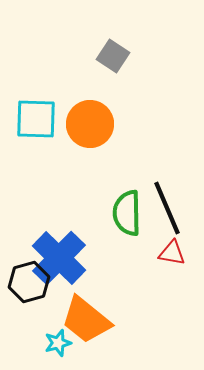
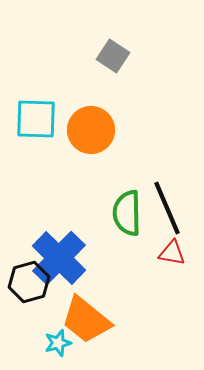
orange circle: moved 1 px right, 6 px down
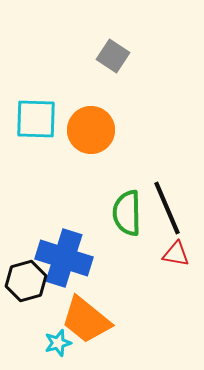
red triangle: moved 4 px right, 1 px down
blue cross: moved 5 px right; rotated 26 degrees counterclockwise
black hexagon: moved 3 px left, 1 px up
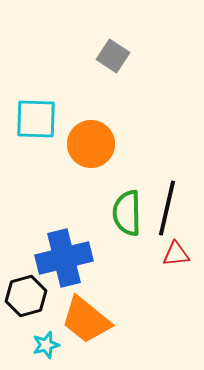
orange circle: moved 14 px down
black line: rotated 36 degrees clockwise
red triangle: rotated 16 degrees counterclockwise
blue cross: rotated 32 degrees counterclockwise
black hexagon: moved 15 px down
cyan star: moved 12 px left, 2 px down
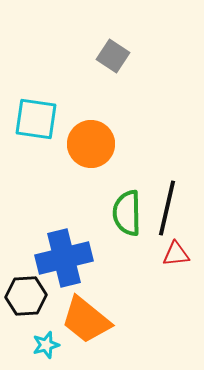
cyan square: rotated 6 degrees clockwise
black hexagon: rotated 12 degrees clockwise
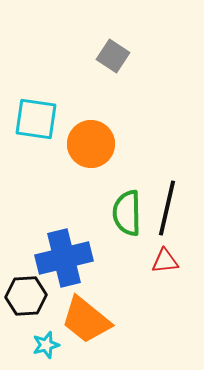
red triangle: moved 11 px left, 7 px down
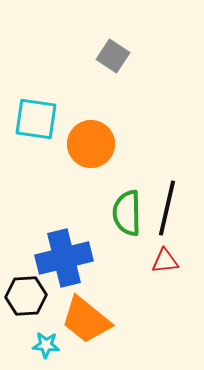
cyan star: rotated 20 degrees clockwise
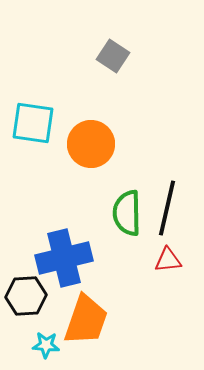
cyan square: moved 3 px left, 4 px down
red triangle: moved 3 px right, 1 px up
orange trapezoid: rotated 110 degrees counterclockwise
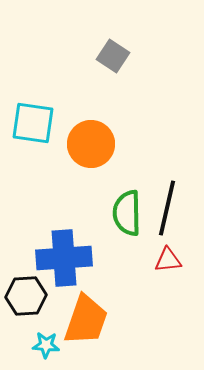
blue cross: rotated 10 degrees clockwise
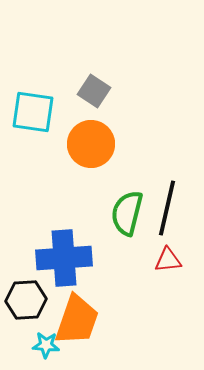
gray square: moved 19 px left, 35 px down
cyan square: moved 11 px up
green semicircle: rotated 15 degrees clockwise
black hexagon: moved 4 px down
orange trapezoid: moved 9 px left
